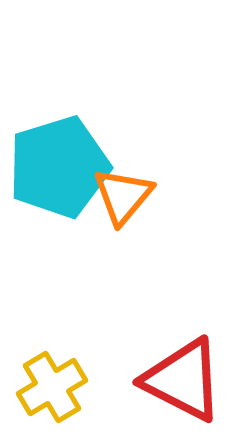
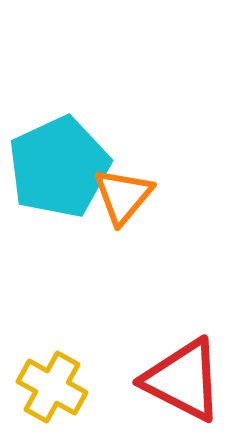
cyan pentagon: rotated 8 degrees counterclockwise
yellow cross: rotated 30 degrees counterclockwise
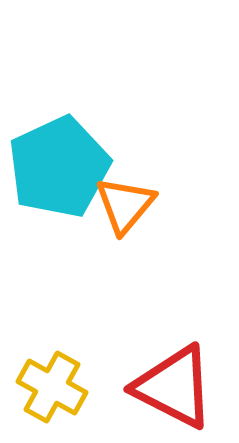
orange triangle: moved 2 px right, 9 px down
red triangle: moved 9 px left, 7 px down
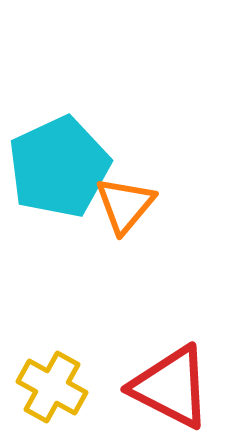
red triangle: moved 3 px left
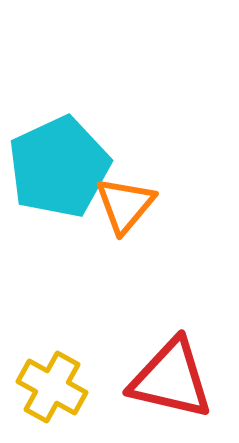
red triangle: moved 8 px up; rotated 14 degrees counterclockwise
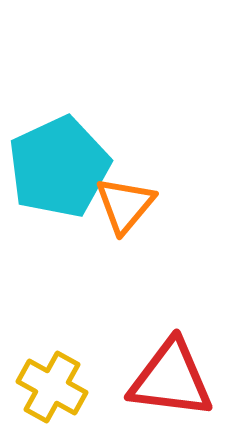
red triangle: rotated 6 degrees counterclockwise
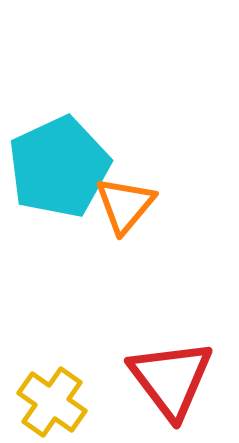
red triangle: rotated 46 degrees clockwise
yellow cross: moved 15 px down; rotated 6 degrees clockwise
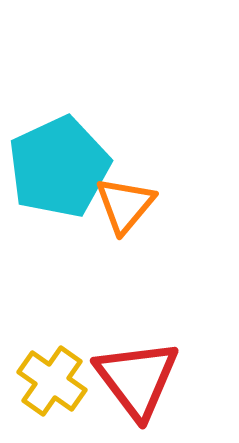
red triangle: moved 34 px left
yellow cross: moved 21 px up
